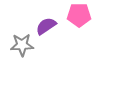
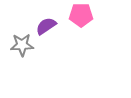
pink pentagon: moved 2 px right
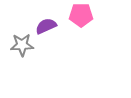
purple semicircle: rotated 10 degrees clockwise
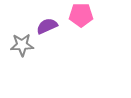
purple semicircle: moved 1 px right
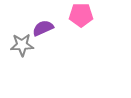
purple semicircle: moved 4 px left, 2 px down
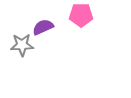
purple semicircle: moved 1 px up
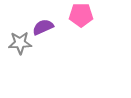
gray star: moved 2 px left, 2 px up
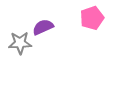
pink pentagon: moved 11 px right, 3 px down; rotated 20 degrees counterclockwise
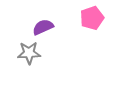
gray star: moved 9 px right, 10 px down
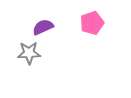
pink pentagon: moved 5 px down
